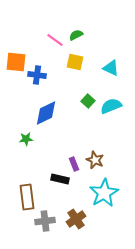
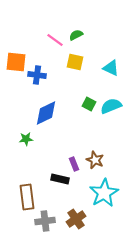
green square: moved 1 px right, 3 px down; rotated 16 degrees counterclockwise
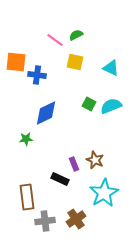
black rectangle: rotated 12 degrees clockwise
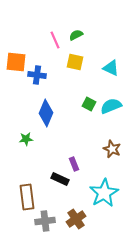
pink line: rotated 30 degrees clockwise
blue diamond: rotated 40 degrees counterclockwise
brown star: moved 17 px right, 11 px up
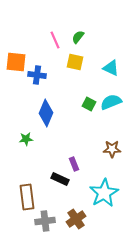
green semicircle: moved 2 px right, 2 px down; rotated 24 degrees counterclockwise
cyan semicircle: moved 4 px up
brown star: rotated 24 degrees counterclockwise
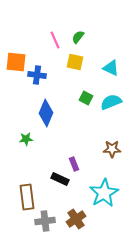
green square: moved 3 px left, 6 px up
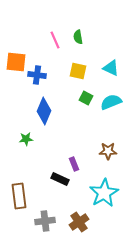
green semicircle: rotated 48 degrees counterclockwise
yellow square: moved 3 px right, 9 px down
blue diamond: moved 2 px left, 2 px up
brown star: moved 4 px left, 2 px down
brown rectangle: moved 8 px left, 1 px up
brown cross: moved 3 px right, 3 px down
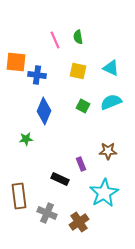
green square: moved 3 px left, 8 px down
purple rectangle: moved 7 px right
gray cross: moved 2 px right, 8 px up; rotated 30 degrees clockwise
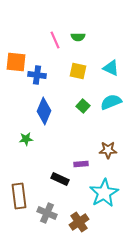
green semicircle: rotated 80 degrees counterclockwise
green square: rotated 16 degrees clockwise
brown star: moved 1 px up
purple rectangle: rotated 72 degrees counterclockwise
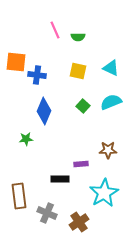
pink line: moved 10 px up
black rectangle: rotated 24 degrees counterclockwise
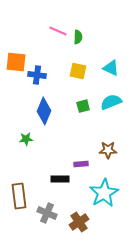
pink line: moved 3 px right, 1 px down; rotated 42 degrees counterclockwise
green semicircle: rotated 88 degrees counterclockwise
green square: rotated 32 degrees clockwise
